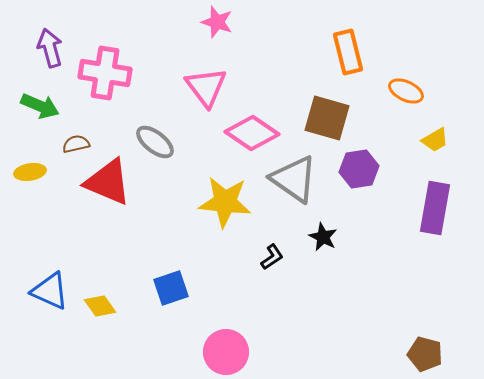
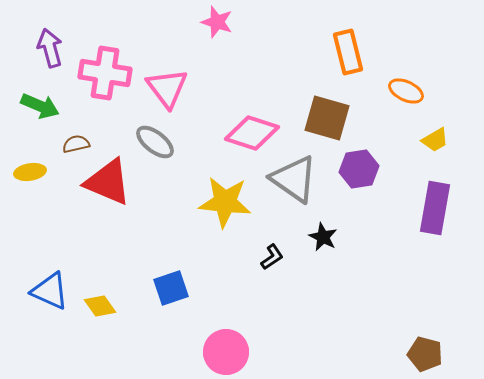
pink triangle: moved 39 px left, 1 px down
pink diamond: rotated 16 degrees counterclockwise
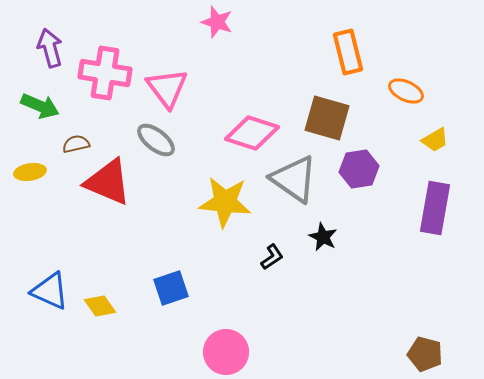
gray ellipse: moved 1 px right, 2 px up
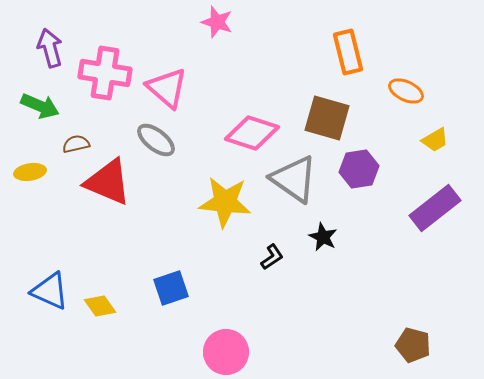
pink triangle: rotated 12 degrees counterclockwise
purple rectangle: rotated 42 degrees clockwise
brown pentagon: moved 12 px left, 9 px up
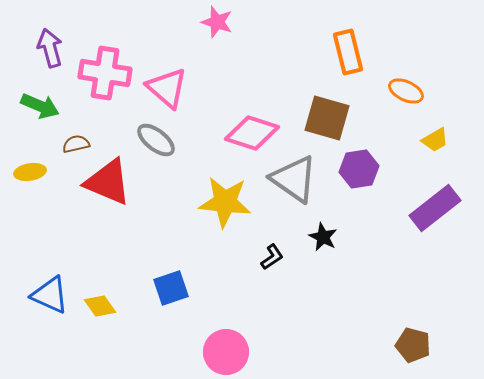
blue triangle: moved 4 px down
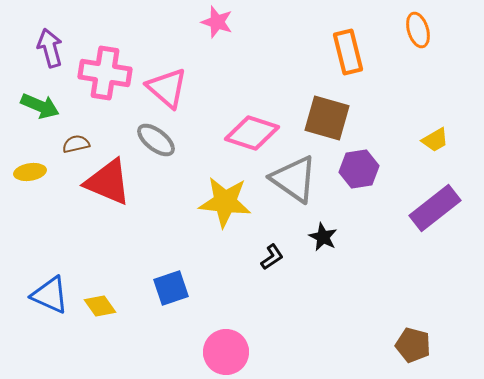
orange ellipse: moved 12 px right, 61 px up; rotated 48 degrees clockwise
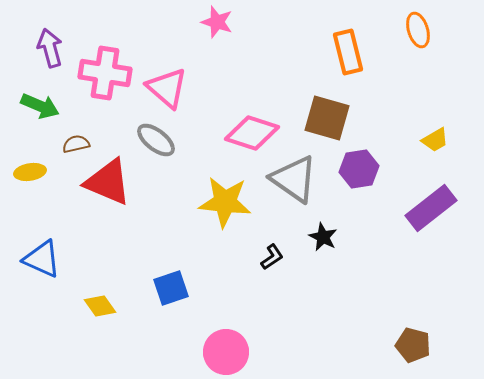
purple rectangle: moved 4 px left
blue triangle: moved 8 px left, 36 px up
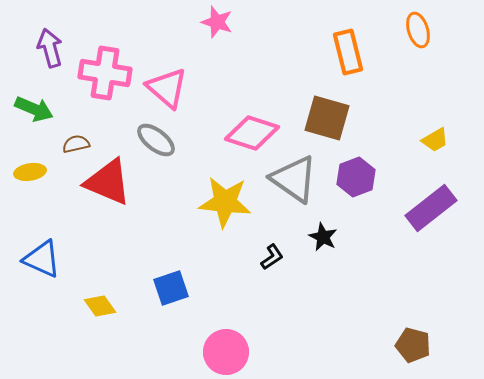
green arrow: moved 6 px left, 3 px down
purple hexagon: moved 3 px left, 8 px down; rotated 12 degrees counterclockwise
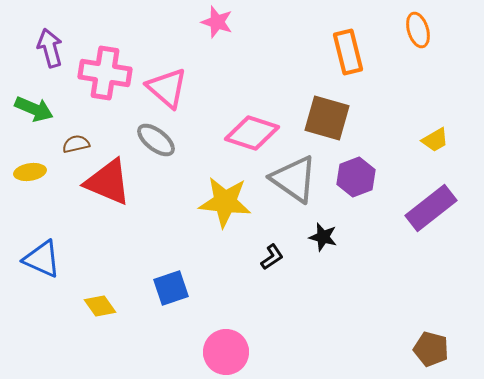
black star: rotated 12 degrees counterclockwise
brown pentagon: moved 18 px right, 4 px down
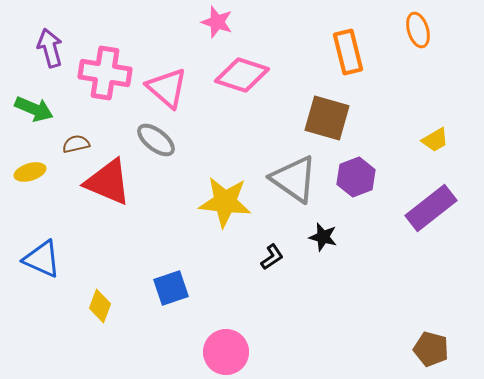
pink diamond: moved 10 px left, 58 px up
yellow ellipse: rotated 8 degrees counterclockwise
yellow diamond: rotated 56 degrees clockwise
